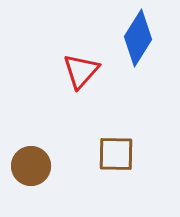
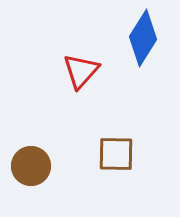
blue diamond: moved 5 px right
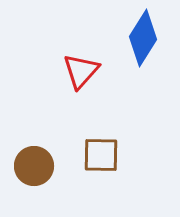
brown square: moved 15 px left, 1 px down
brown circle: moved 3 px right
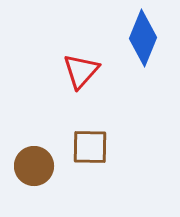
blue diamond: rotated 10 degrees counterclockwise
brown square: moved 11 px left, 8 px up
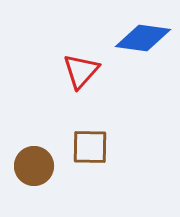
blue diamond: rotated 76 degrees clockwise
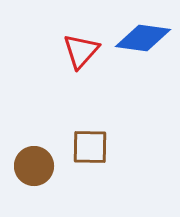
red triangle: moved 20 px up
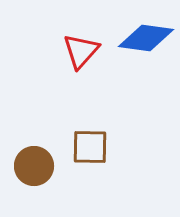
blue diamond: moved 3 px right
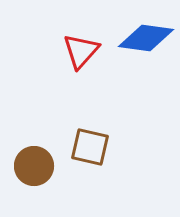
brown square: rotated 12 degrees clockwise
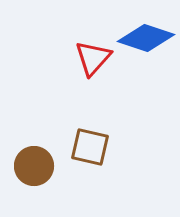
blue diamond: rotated 10 degrees clockwise
red triangle: moved 12 px right, 7 px down
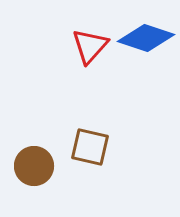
red triangle: moved 3 px left, 12 px up
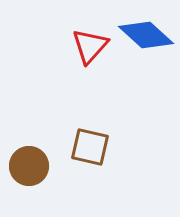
blue diamond: moved 3 px up; rotated 24 degrees clockwise
brown circle: moved 5 px left
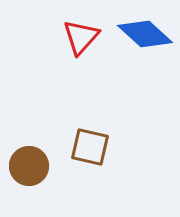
blue diamond: moved 1 px left, 1 px up
red triangle: moved 9 px left, 9 px up
